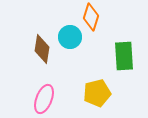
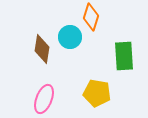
yellow pentagon: rotated 24 degrees clockwise
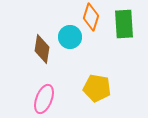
green rectangle: moved 32 px up
yellow pentagon: moved 5 px up
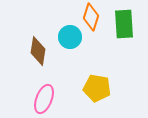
brown diamond: moved 4 px left, 2 px down
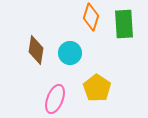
cyan circle: moved 16 px down
brown diamond: moved 2 px left, 1 px up
yellow pentagon: rotated 24 degrees clockwise
pink ellipse: moved 11 px right
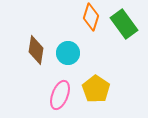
green rectangle: rotated 32 degrees counterclockwise
cyan circle: moved 2 px left
yellow pentagon: moved 1 px left, 1 px down
pink ellipse: moved 5 px right, 4 px up
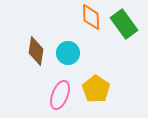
orange diamond: rotated 20 degrees counterclockwise
brown diamond: moved 1 px down
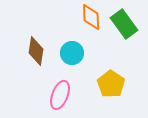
cyan circle: moved 4 px right
yellow pentagon: moved 15 px right, 5 px up
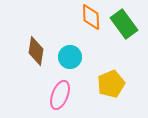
cyan circle: moved 2 px left, 4 px down
yellow pentagon: rotated 16 degrees clockwise
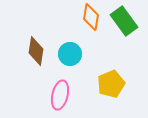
orange diamond: rotated 12 degrees clockwise
green rectangle: moved 3 px up
cyan circle: moved 3 px up
pink ellipse: rotated 8 degrees counterclockwise
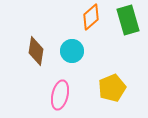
orange diamond: rotated 40 degrees clockwise
green rectangle: moved 4 px right, 1 px up; rotated 20 degrees clockwise
cyan circle: moved 2 px right, 3 px up
yellow pentagon: moved 1 px right, 4 px down
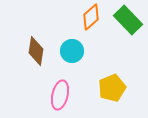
green rectangle: rotated 28 degrees counterclockwise
